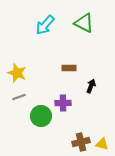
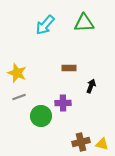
green triangle: rotated 30 degrees counterclockwise
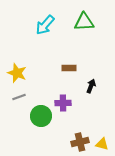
green triangle: moved 1 px up
brown cross: moved 1 px left
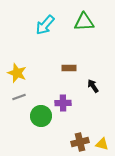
black arrow: moved 2 px right; rotated 56 degrees counterclockwise
